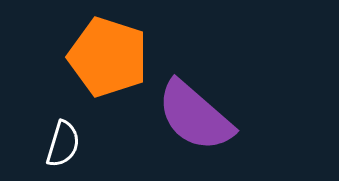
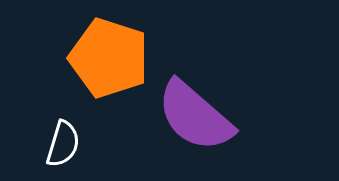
orange pentagon: moved 1 px right, 1 px down
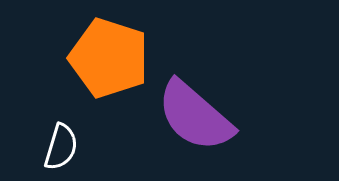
white semicircle: moved 2 px left, 3 px down
